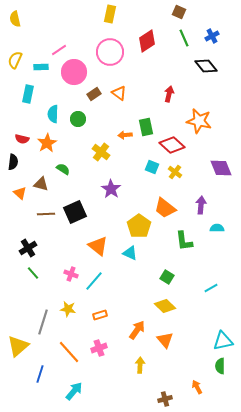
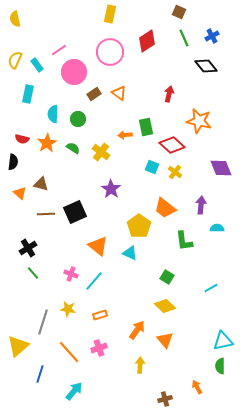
cyan rectangle at (41, 67): moved 4 px left, 2 px up; rotated 56 degrees clockwise
green semicircle at (63, 169): moved 10 px right, 21 px up
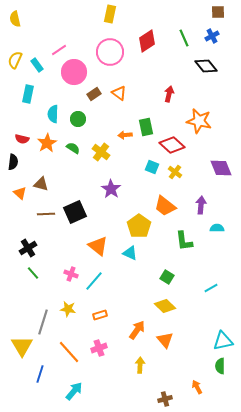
brown square at (179, 12): moved 39 px right; rotated 24 degrees counterclockwise
orange trapezoid at (165, 208): moved 2 px up
yellow triangle at (18, 346): moved 4 px right; rotated 20 degrees counterclockwise
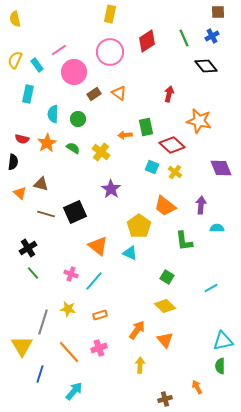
brown line at (46, 214): rotated 18 degrees clockwise
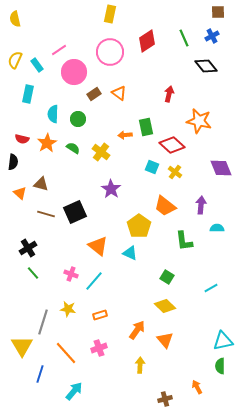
orange line at (69, 352): moved 3 px left, 1 px down
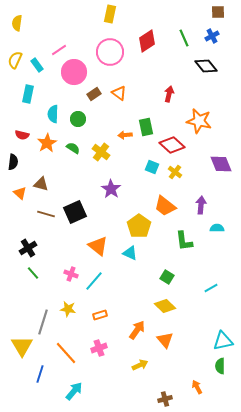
yellow semicircle at (15, 19): moved 2 px right, 4 px down; rotated 21 degrees clockwise
red semicircle at (22, 139): moved 4 px up
purple diamond at (221, 168): moved 4 px up
yellow arrow at (140, 365): rotated 63 degrees clockwise
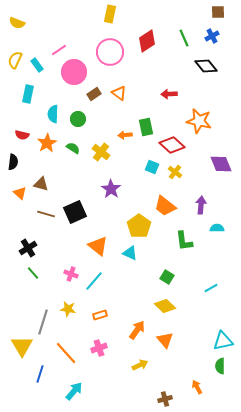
yellow semicircle at (17, 23): rotated 77 degrees counterclockwise
red arrow at (169, 94): rotated 105 degrees counterclockwise
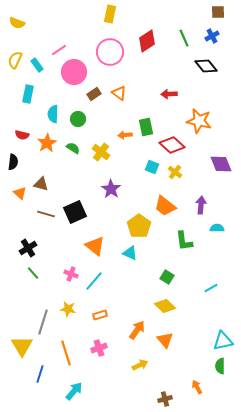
orange triangle at (98, 246): moved 3 px left
orange line at (66, 353): rotated 25 degrees clockwise
